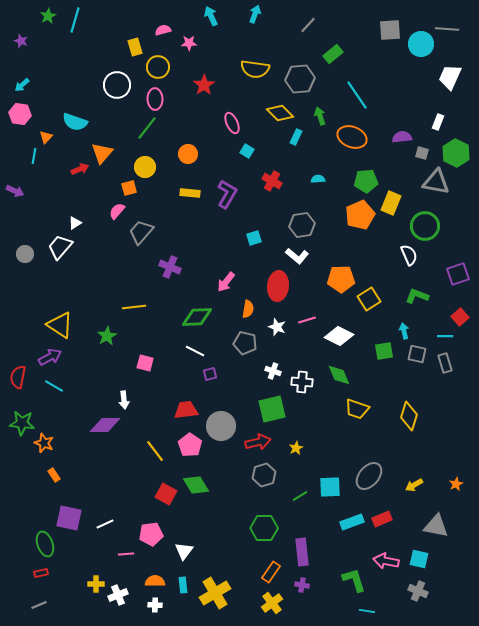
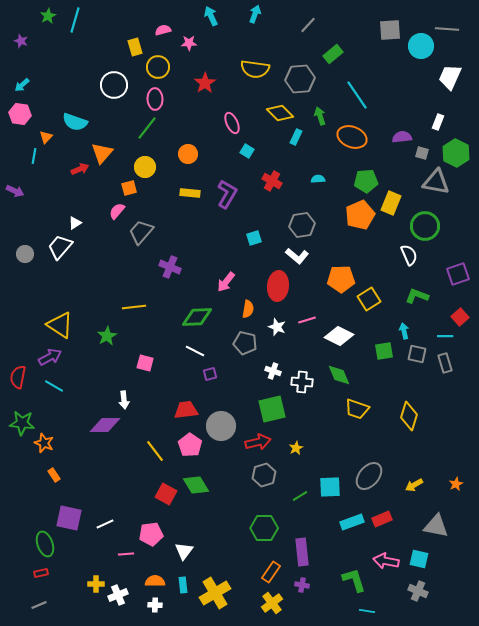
cyan circle at (421, 44): moved 2 px down
white circle at (117, 85): moved 3 px left
red star at (204, 85): moved 1 px right, 2 px up
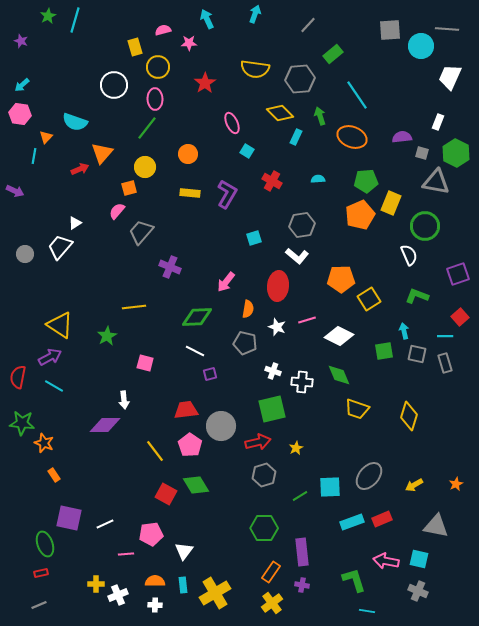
cyan arrow at (211, 16): moved 4 px left, 3 px down
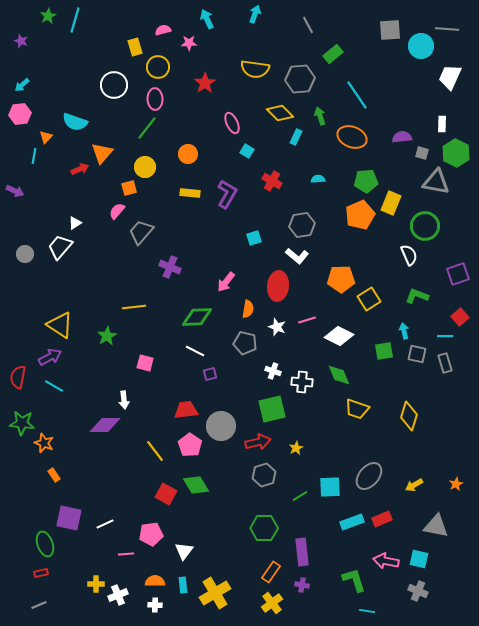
gray line at (308, 25): rotated 72 degrees counterclockwise
pink hexagon at (20, 114): rotated 15 degrees counterclockwise
white rectangle at (438, 122): moved 4 px right, 2 px down; rotated 21 degrees counterclockwise
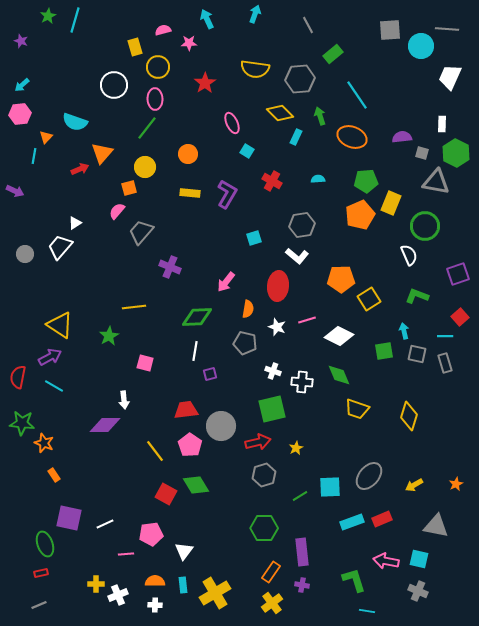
green star at (107, 336): moved 2 px right
white line at (195, 351): rotated 72 degrees clockwise
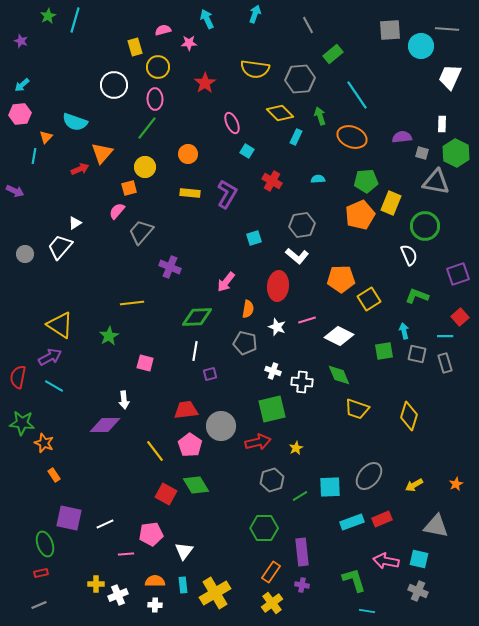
yellow line at (134, 307): moved 2 px left, 4 px up
gray hexagon at (264, 475): moved 8 px right, 5 px down
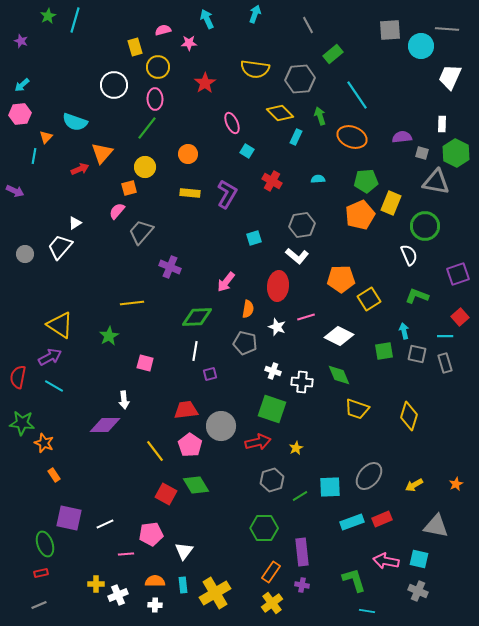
pink line at (307, 320): moved 1 px left, 3 px up
green square at (272, 409): rotated 32 degrees clockwise
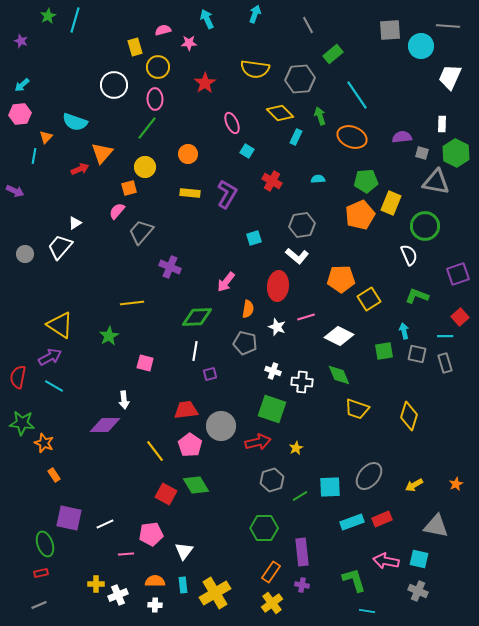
gray line at (447, 29): moved 1 px right, 3 px up
